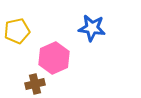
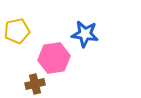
blue star: moved 7 px left, 6 px down
pink hexagon: rotated 16 degrees clockwise
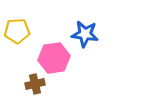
yellow pentagon: rotated 10 degrees clockwise
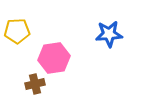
blue star: moved 24 px right; rotated 12 degrees counterclockwise
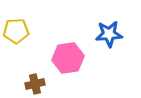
yellow pentagon: moved 1 px left
pink hexagon: moved 14 px right
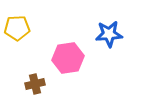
yellow pentagon: moved 1 px right, 3 px up
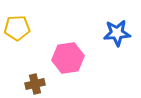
blue star: moved 8 px right, 1 px up
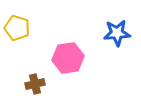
yellow pentagon: rotated 20 degrees clockwise
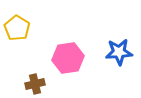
yellow pentagon: rotated 15 degrees clockwise
blue star: moved 2 px right, 19 px down
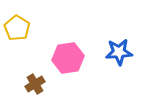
brown cross: rotated 18 degrees counterclockwise
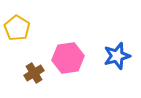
blue star: moved 2 px left, 4 px down; rotated 12 degrees counterclockwise
brown cross: moved 1 px left, 11 px up
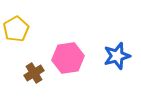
yellow pentagon: moved 1 px left, 1 px down; rotated 10 degrees clockwise
